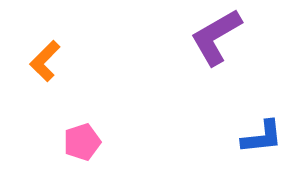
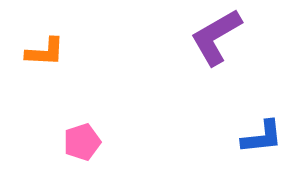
orange L-shape: moved 9 px up; rotated 132 degrees counterclockwise
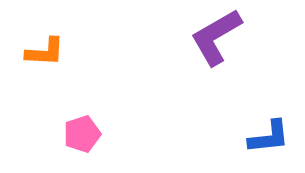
blue L-shape: moved 7 px right
pink pentagon: moved 8 px up
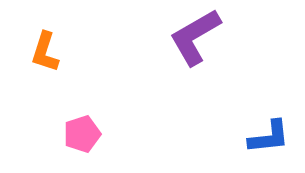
purple L-shape: moved 21 px left
orange L-shape: rotated 105 degrees clockwise
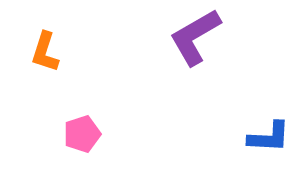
blue L-shape: rotated 9 degrees clockwise
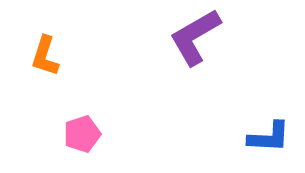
orange L-shape: moved 4 px down
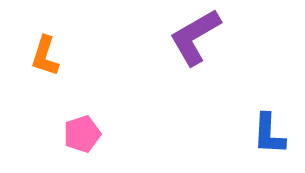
blue L-shape: moved 3 px up; rotated 90 degrees clockwise
